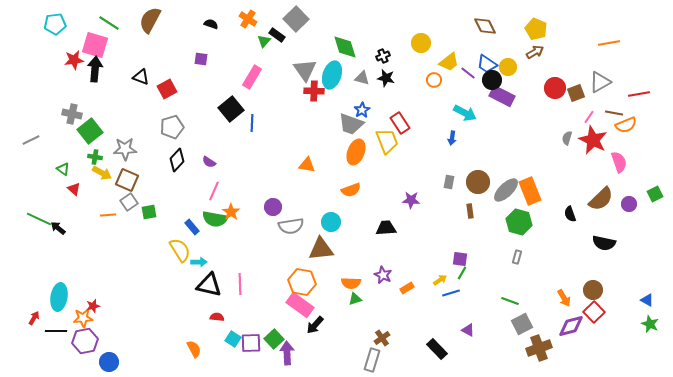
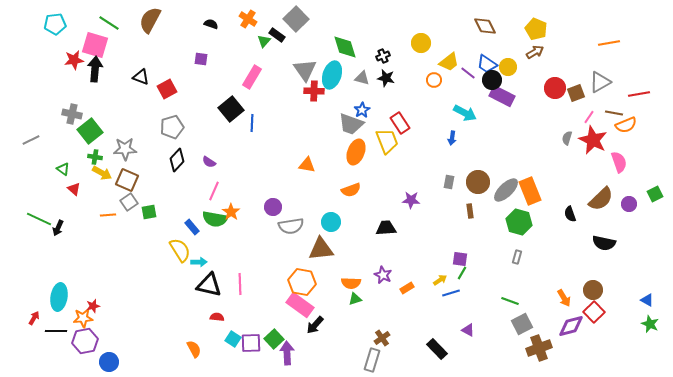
black arrow at (58, 228): rotated 105 degrees counterclockwise
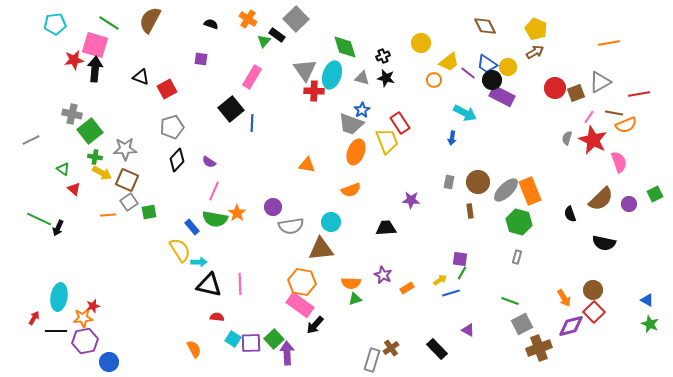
orange star at (231, 212): moved 6 px right, 1 px down
brown cross at (382, 338): moved 9 px right, 10 px down
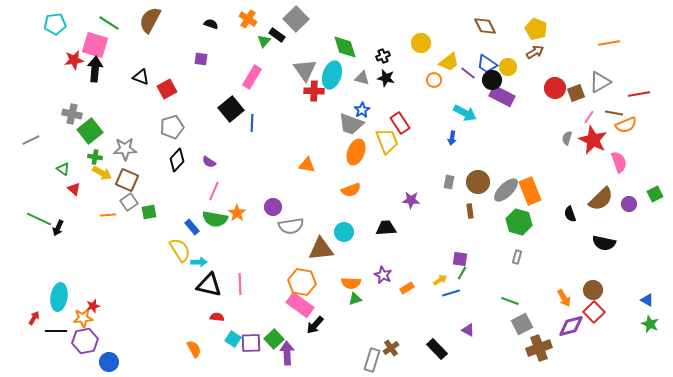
cyan circle at (331, 222): moved 13 px right, 10 px down
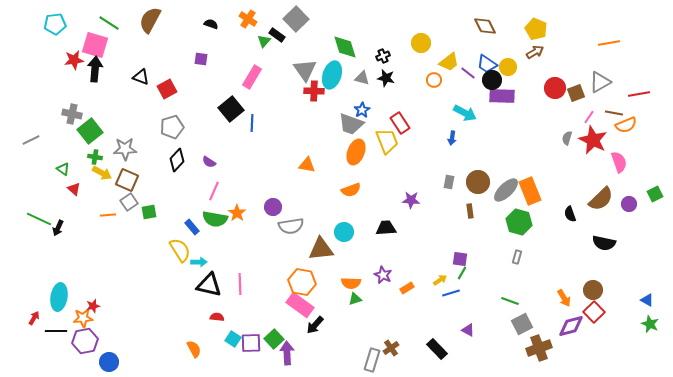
purple rectangle at (502, 96): rotated 25 degrees counterclockwise
